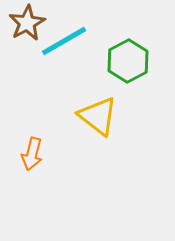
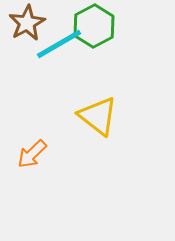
cyan line: moved 5 px left, 3 px down
green hexagon: moved 34 px left, 35 px up
orange arrow: rotated 32 degrees clockwise
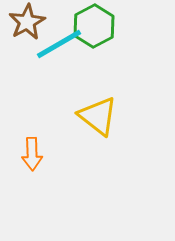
brown star: moved 1 px up
orange arrow: rotated 48 degrees counterclockwise
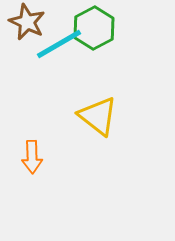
brown star: rotated 18 degrees counterclockwise
green hexagon: moved 2 px down
orange arrow: moved 3 px down
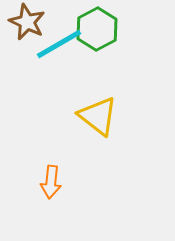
green hexagon: moved 3 px right, 1 px down
orange arrow: moved 19 px right, 25 px down; rotated 8 degrees clockwise
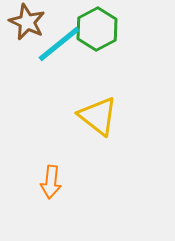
cyan line: rotated 9 degrees counterclockwise
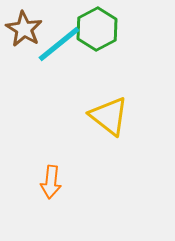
brown star: moved 3 px left, 7 px down; rotated 6 degrees clockwise
yellow triangle: moved 11 px right
